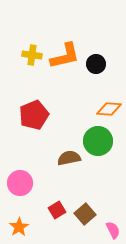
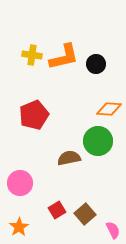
orange L-shape: moved 1 px left, 1 px down
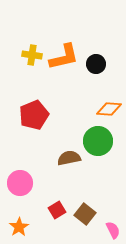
brown square: rotated 10 degrees counterclockwise
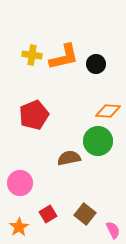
orange diamond: moved 1 px left, 2 px down
red square: moved 9 px left, 4 px down
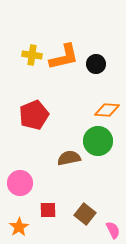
orange diamond: moved 1 px left, 1 px up
red square: moved 4 px up; rotated 30 degrees clockwise
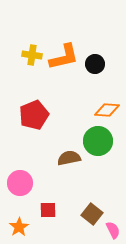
black circle: moved 1 px left
brown square: moved 7 px right
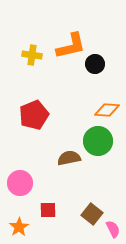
orange L-shape: moved 7 px right, 11 px up
pink semicircle: moved 1 px up
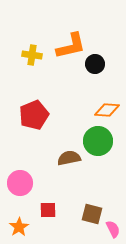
brown square: rotated 25 degrees counterclockwise
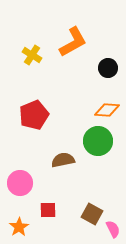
orange L-shape: moved 2 px right, 4 px up; rotated 16 degrees counterclockwise
yellow cross: rotated 24 degrees clockwise
black circle: moved 13 px right, 4 px down
brown semicircle: moved 6 px left, 2 px down
brown square: rotated 15 degrees clockwise
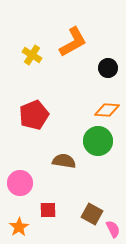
brown semicircle: moved 1 px right, 1 px down; rotated 20 degrees clockwise
